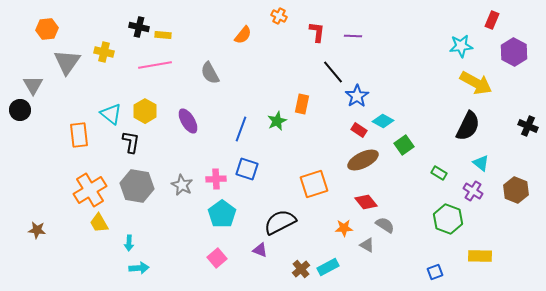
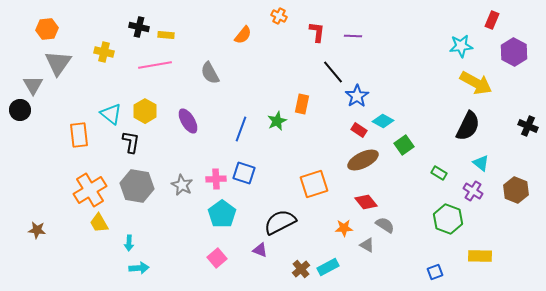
yellow rectangle at (163, 35): moved 3 px right
gray triangle at (67, 62): moved 9 px left, 1 px down
blue square at (247, 169): moved 3 px left, 4 px down
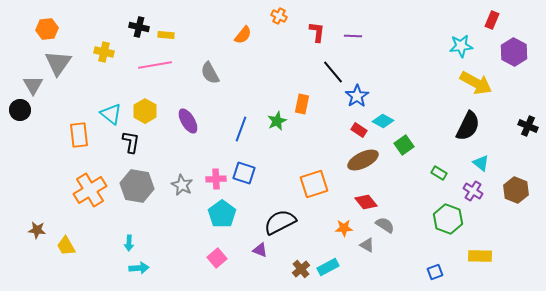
yellow trapezoid at (99, 223): moved 33 px left, 23 px down
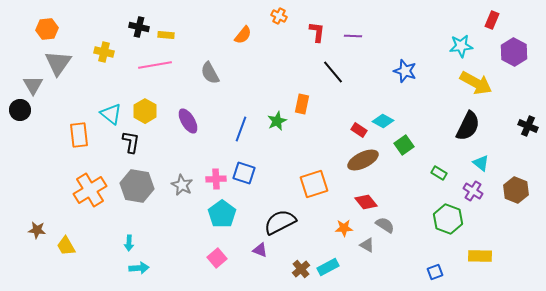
blue star at (357, 96): moved 48 px right, 25 px up; rotated 20 degrees counterclockwise
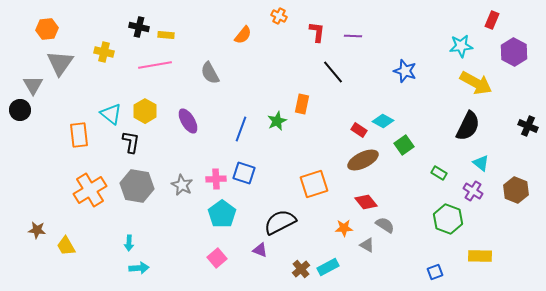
gray triangle at (58, 63): moved 2 px right
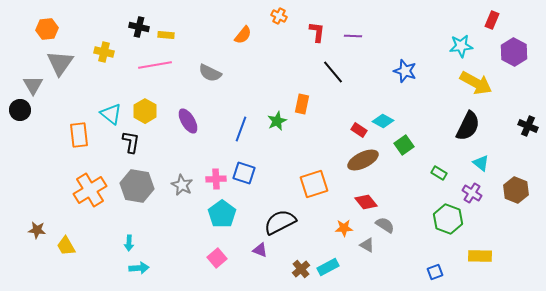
gray semicircle at (210, 73): rotated 35 degrees counterclockwise
purple cross at (473, 191): moved 1 px left, 2 px down
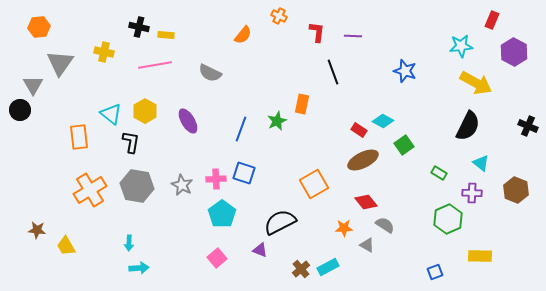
orange hexagon at (47, 29): moved 8 px left, 2 px up
black line at (333, 72): rotated 20 degrees clockwise
orange rectangle at (79, 135): moved 2 px down
orange square at (314, 184): rotated 12 degrees counterclockwise
purple cross at (472, 193): rotated 30 degrees counterclockwise
green hexagon at (448, 219): rotated 16 degrees clockwise
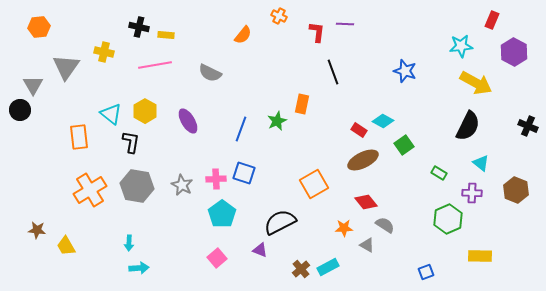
purple line at (353, 36): moved 8 px left, 12 px up
gray triangle at (60, 63): moved 6 px right, 4 px down
blue square at (435, 272): moved 9 px left
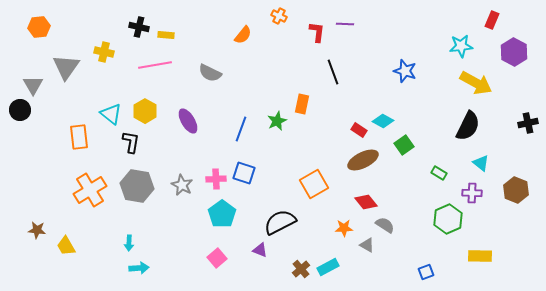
black cross at (528, 126): moved 3 px up; rotated 36 degrees counterclockwise
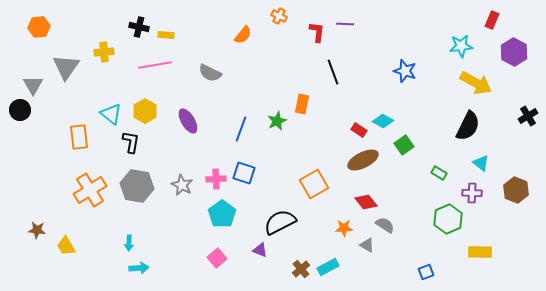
yellow cross at (104, 52): rotated 18 degrees counterclockwise
black cross at (528, 123): moved 7 px up; rotated 18 degrees counterclockwise
yellow rectangle at (480, 256): moved 4 px up
